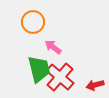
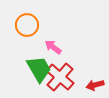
orange circle: moved 6 px left, 3 px down
green trapezoid: rotated 16 degrees counterclockwise
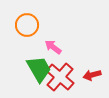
red arrow: moved 3 px left, 10 px up
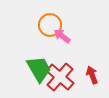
orange circle: moved 23 px right
pink arrow: moved 9 px right, 11 px up
red arrow: rotated 84 degrees clockwise
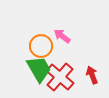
orange circle: moved 9 px left, 21 px down
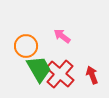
orange circle: moved 15 px left
red cross: moved 3 px up
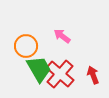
red arrow: moved 1 px right
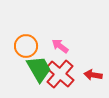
pink arrow: moved 2 px left, 10 px down
red arrow: rotated 60 degrees counterclockwise
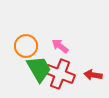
red cross: rotated 20 degrees counterclockwise
